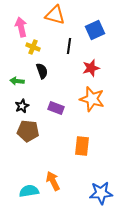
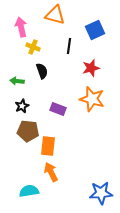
purple rectangle: moved 2 px right, 1 px down
orange rectangle: moved 34 px left
orange arrow: moved 2 px left, 9 px up
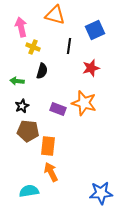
black semicircle: rotated 35 degrees clockwise
orange star: moved 8 px left, 4 px down
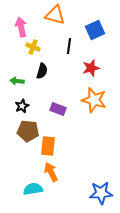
orange star: moved 10 px right, 3 px up
cyan semicircle: moved 4 px right, 2 px up
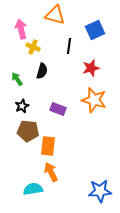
pink arrow: moved 2 px down
green arrow: moved 2 px up; rotated 48 degrees clockwise
blue star: moved 1 px left, 2 px up
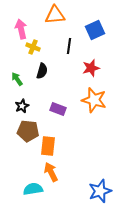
orange triangle: rotated 20 degrees counterclockwise
blue star: rotated 15 degrees counterclockwise
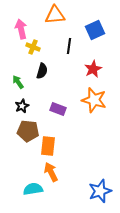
red star: moved 2 px right, 1 px down; rotated 12 degrees counterclockwise
green arrow: moved 1 px right, 3 px down
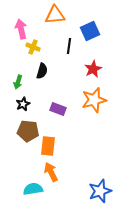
blue square: moved 5 px left, 1 px down
green arrow: rotated 128 degrees counterclockwise
orange star: rotated 30 degrees counterclockwise
black star: moved 1 px right, 2 px up
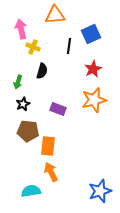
blue square: moved 1 px right, 3 px down
cyan semicircle: moved 2 px left, 2 px down
